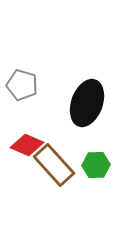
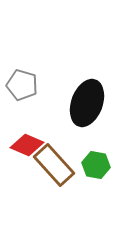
green hexagon: rotated 12 degrees clockwise
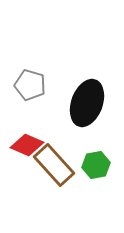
gray pentagon: moved 8 px right
green hexagon: rotated 20 degrees counterclockwise
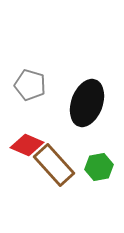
green hexagon: moved 3 px right, 2 px down
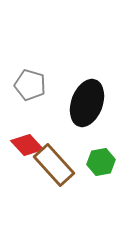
red diamond: rotated 24 degrees clockwise
green hexagon: moved 2 px right, 5 px up
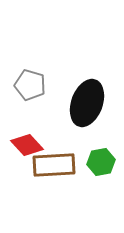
brown rectangle: rotated 51 degrees counterclockwise
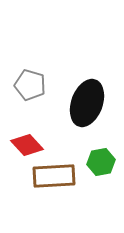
brown rectangle: moved 11 px down
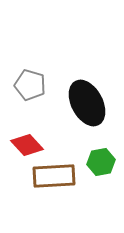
black ellipse: rotated 48 degrees counterclockwise
